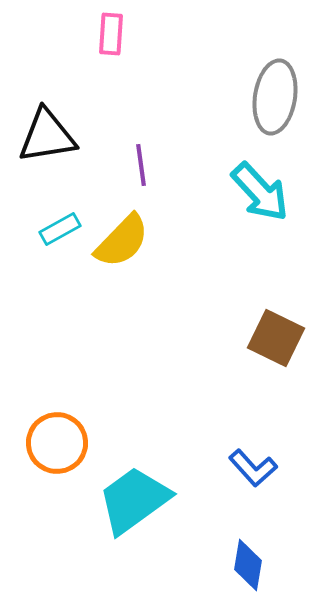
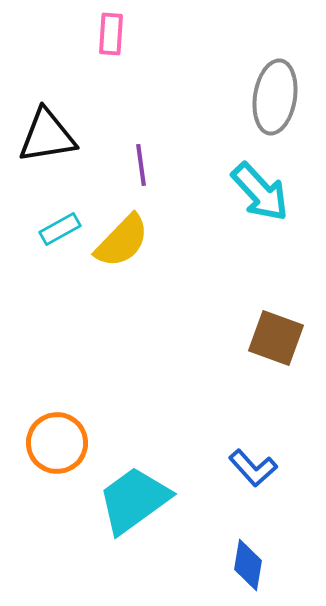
brown square: rotated 6 degrees counterclockwise
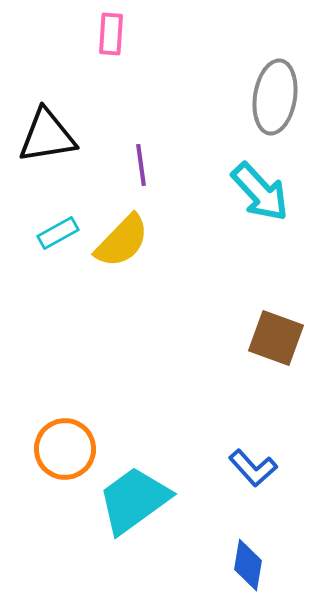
cyan rectangle: moved 2 px left, 4 px down
orange circle: moved 8 px right, 6 px down
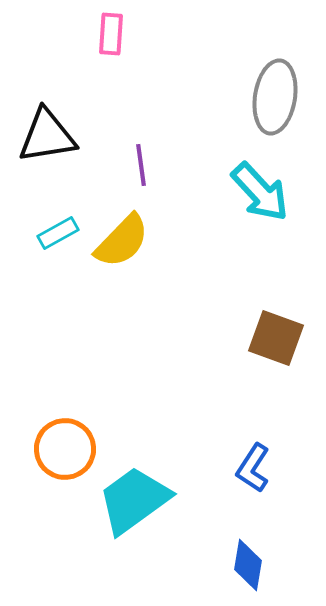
blue L-shape: rotated 75 degrees clockwise
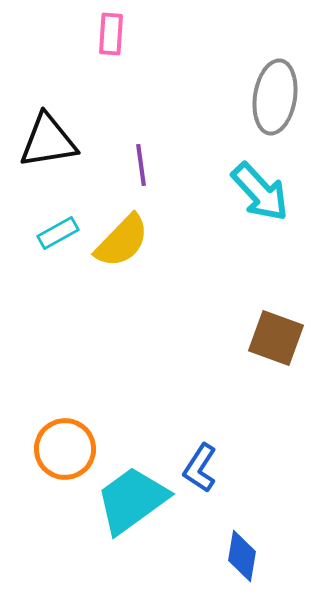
black triangle: moved 1 px right, 5 px down
blue L-shape: moved 53 px left
cyan trapezoid: moved 2 px left
blue diamond: moved 6 px left, 9 px up
